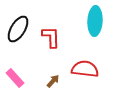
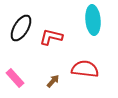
cyan ellipse: moved 2 px left, 1 px up; rotated 8 degrees counterclockwise
black ellipse: moved 3 px right, 1 px up
red L-shape: rotated 75 degrees counterclockwise
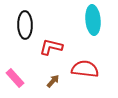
black ellipse: moved 4 px right, 3 px up; rotated 32 degrees counterclockwise
red L-shape: moved 10 px down
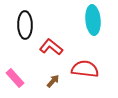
red L-shape: rotated 25 degrees clockwise
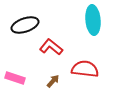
black ellipse: rotated 72 degrees clockwise
pink rectangle: rotated 30 degrees counterclockwise
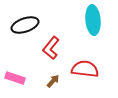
red L-shape: moved 1 px down; rotated 90 degrees counterclockwise
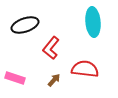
cyan ellipse: moved 2 px down
brown arrow: moved 1 px right, 1 px up
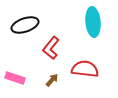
brown arrow: moved 2 px left
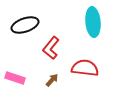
red semicircle: moved 1 px up
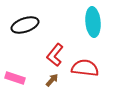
red L-shape: moved 4 px right, 7 px down
